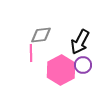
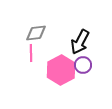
gray diamond: moved 5 px left, 2 px up
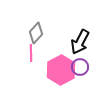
gray diamond: rotated 40 degrees counterclockwise
purple circle: moved 3 px left, 2 px down
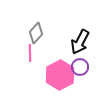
pink line: moved 1 px left
pink hexagon: moved 1 px left, 5 px down
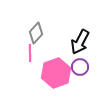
pink hexagon: moved 4 px left, 2 px up; rotated 8 degrees clockwise
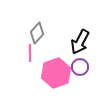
gray diamond: moved 1 px right
